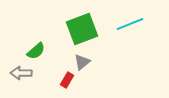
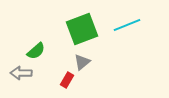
cyan line: moved 3 px left, 1 px down
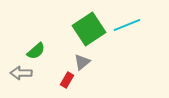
green square: moved 7 px right; rotated 12 degrees counterclockwise
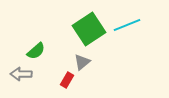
gray arrow: moved 1 px down
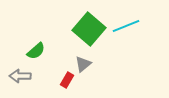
cyan line: moved 1 px left, 1 px down
green square: rotated 16 degrees counterclockwise
gray triangle: moved 1 px right, 2 px down
gray arrow: moved 1 px left, 2 px down
